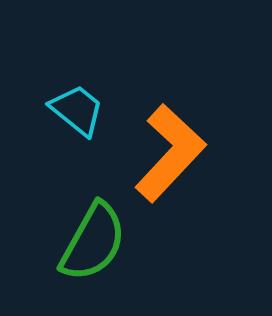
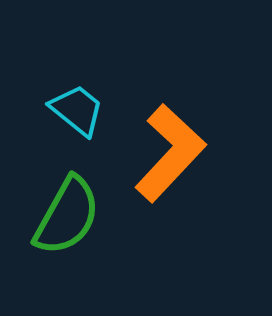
green semicircle: moved 26 px left, 26 px up
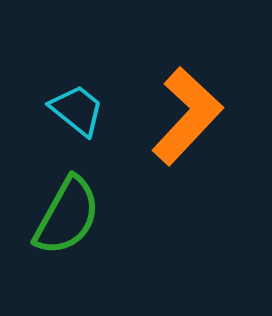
orange L-shape: moved 17 px right, 37 px up
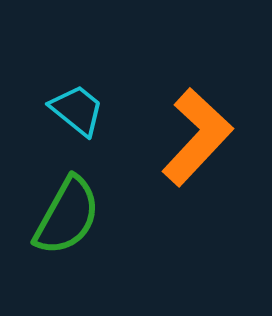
orange L-shape: moved 10 px right, 21 px down
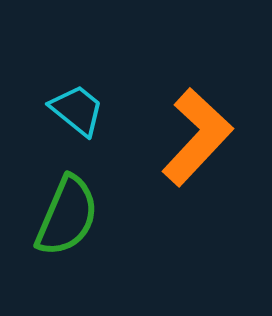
green semicircle: rotated 6 degrees counterclockwise
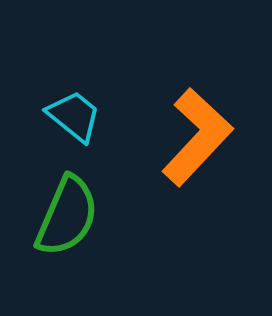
cyan trapezoid: moved 3 px left, 6 px down
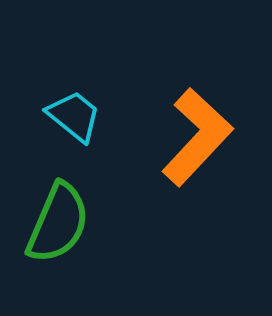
green semicircle: moved 9 px left, 7 px down
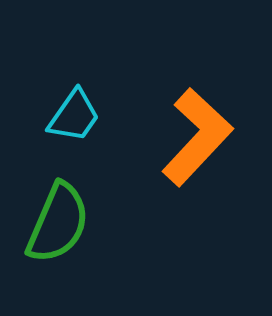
cyan trapezoid: rotated 86 degrees clockwise
